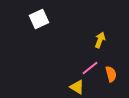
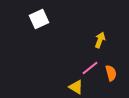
orange semicircle: moved 1 px up
yellow triangle: moved 1 px left
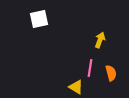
white square: rotated 12 degrees clockwise
pink line: rotated 42 degrees counterclockwise
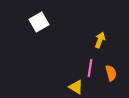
white square: moved 3 px down; rotated 18 degrees counterclockwise
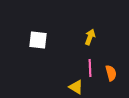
white square: moved 1 px left, 18 px down; rotated 36 degrees clockwise
yellow arrow: moved 10 px left, 3 px up
pink line: rotated 12 degrees counterclockwise
